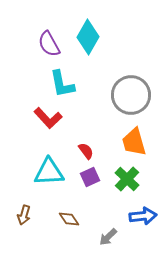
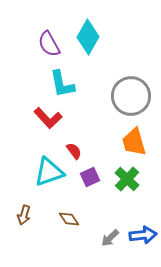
gray circle: moved 1 px down
red semicircle: moved 12 px left
cyan triangle: rotated 16 degrees counterclockwise
blue arrow: moved 19 px down
gray arrow: moved 2 px right, 1 px down
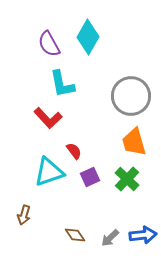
brown diamond: moved 6 px right, 16 px down
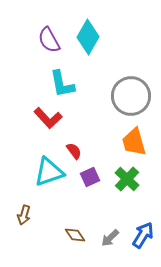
purple semicircle: moved 4 px up
blue arrow: rotated 52 degrees counterclockwise
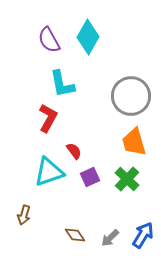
red L-shape: rotated 108 degrees counterclockwise
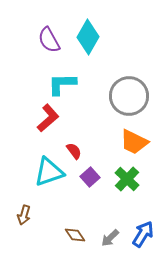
cyan L-shape: rotated 100 degrees clockwise
gray circle: moved 2 px left
red L-shape: rotated 20 degrees clockwise
orange trapezoid: rotated 48 degrees counterclockwise
purple square: rotated 18 degrees counterclockwise
blue arrow: moved 1 px up
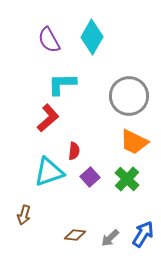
cyan diamond: moved 4 px right
red semicircle: rotated 42 degrees clockwise
brown diamond: rotated 50 degrees counterclockwise
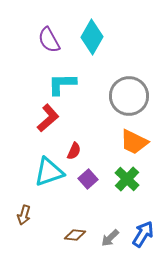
red semicircle: rotated 18 degrees clockwise
purple square: moved 2 px left, 2 px down
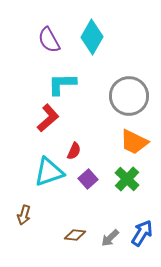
blue arrow: moved 1 px left, 1 px up
